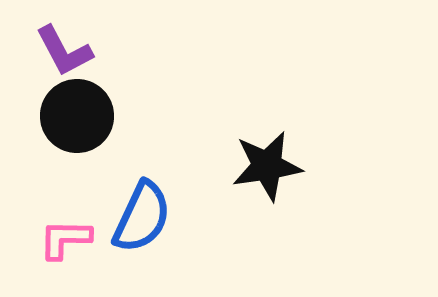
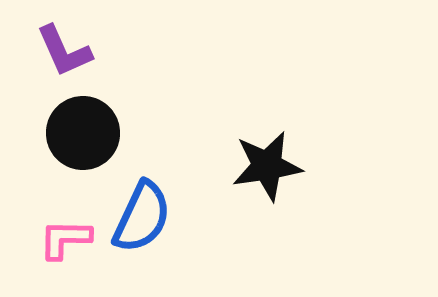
purple L-shape: rotated 4 degrees clockwise
black circle: moved 6 px right, 17 px down
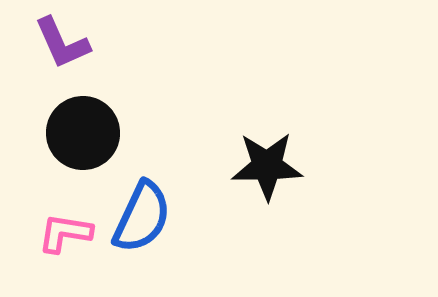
purple L-shape: moved 2 px left, 8 px up
black star: rotated 8 degrees clockwise
pink L-shape: moved 6 px up; rotated 8 degrees clockwise
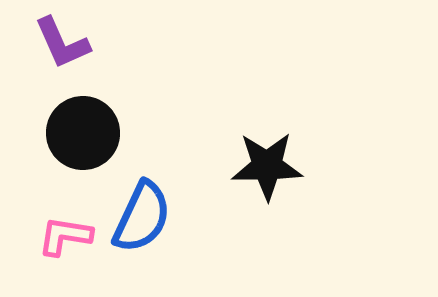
pink L-shape: moved 3 px down
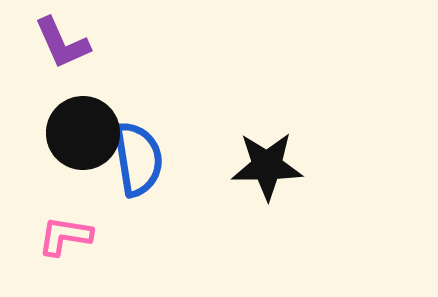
blue semicircle: moved 4 px left, 58 px up; rotated 34 degrees counterclockwise
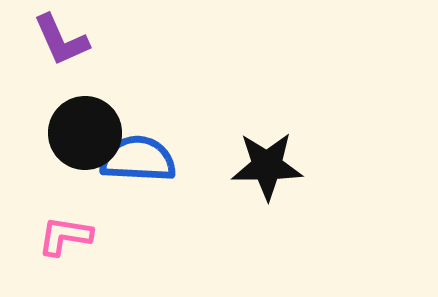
purple L-shape: moved 1 px left, 3 px up
black circle: moved 2 px right
blue semicircle: rotated 78 degrees counterclockwise
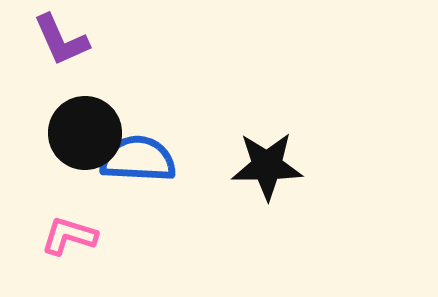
pink L-shape: moved 4 px right; rotated 8 degrees clockwise
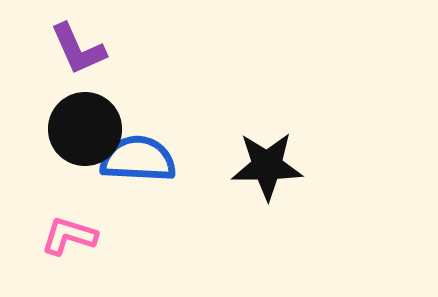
purple L-shape: moved 17 px right, 9 px down
black circle: moved 4 px up
